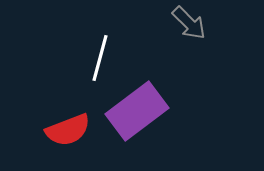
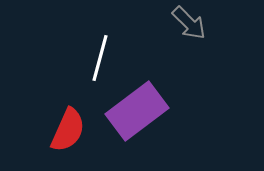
red semicircle: rotated 45 degrees counterclockwise
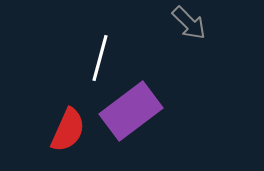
purple rectangle: moved 6 px left
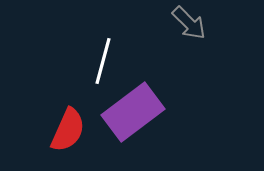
white line: moved 3 px right, 3 px down
purple rectangle: moved 2 px right, 1 px down
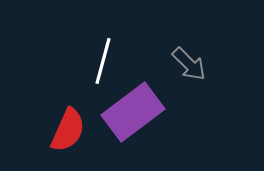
gray arrow: moved 41 px down
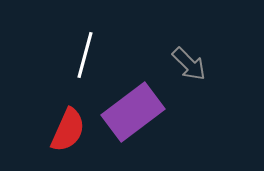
white line: moved 18 px left, 6 px up
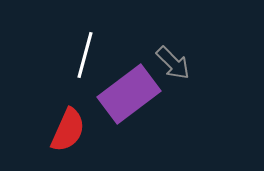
gray arrow: moved 16 px left, 1 px up
purple rectangle: moved 4 px left, 18 px up
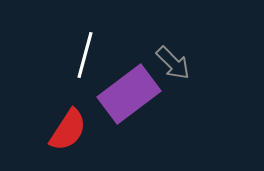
red semicircle: rotated 9 degrees clockwise
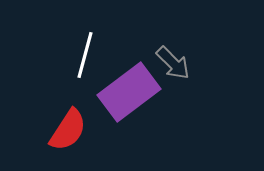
purple rectangle: moved 2 px up
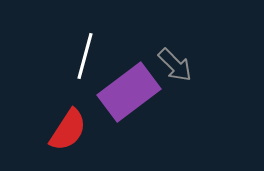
white line: moved 1 px down
gray arrow: moved 2 px right, 2 px down
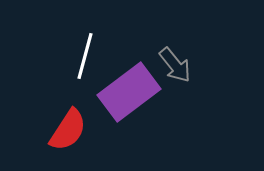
gray arrow: rotated 6 degrees clockwise
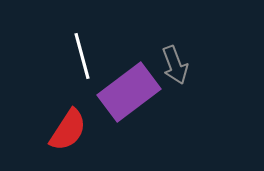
white line: moved 3 px left; rotated 30 degrees counterclockwise
gray arrow: rotated 18 degrees clockwise
